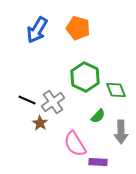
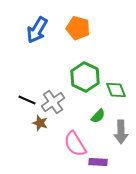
brown star: rotated 14 degrees counterclockwise
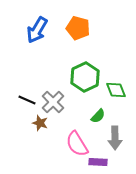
green hexagon: rotated 8 degrees clockwise
gray cross: rotated 10 degrees counterclockwise
gray arrow: moved 6 px left, 6 px down
pink semicircle: moved 2 px right
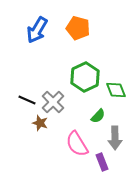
purple rectangle: moved 4 px right; rotated 66 degrees clockwise
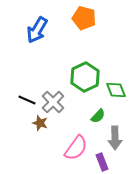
orange pentagon: moved 6 px right, 10 px up
pink semicircle: moved 1 px left, 4 px down; rotated 112 degrees counterclockwise
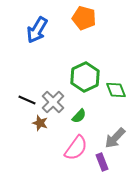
green semicircle: moved 19 px left
gray arrow: rotated 45 degrees clockwise
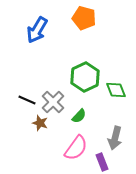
gray arrow: rotated 30 degrees counterclockwise
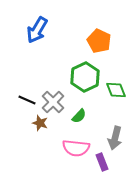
orange pentagon: moved 15 px right, 23 px down; rotated 10 degrees clockwise
pink semicircle: rotated 60 degrees clockwise
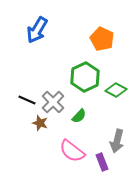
orange pentagon: moved 3 px right, 2 px up
green diamond: rotated 40 degrees counterclockwise
gray arrow: moved 2 px right, 3 px down
pink semicircle: moved 4 px left, 3 px down; rotated 32 degrees clockwise
